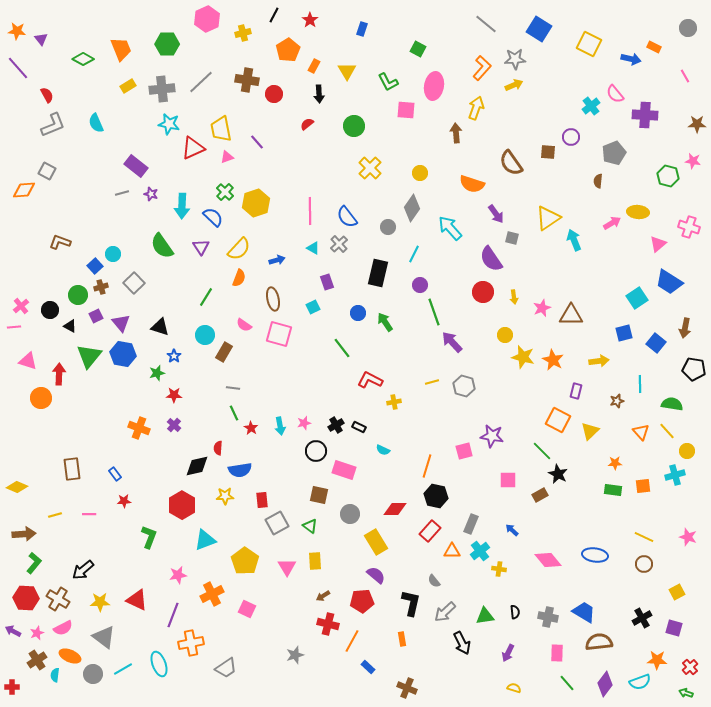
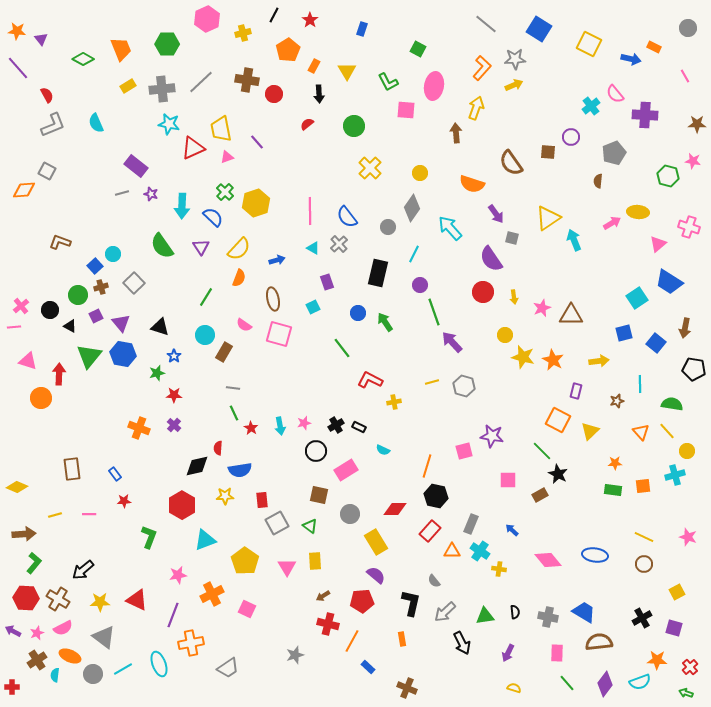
pink rectangle at (344, 470): moved 2 px right; rotated 50 degrees counterclockwise
cyan cross at (480, 551): rotated 18 degrees counterclockwise
gray trapezoid at (226, 668): moved 2 px right
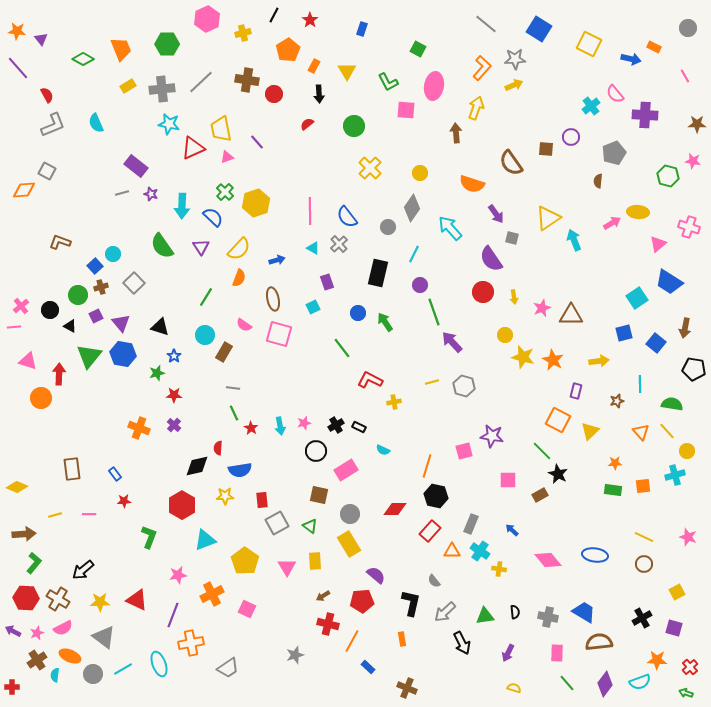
brown square at (548, 152): moved 2 px left, 3 px up
yellow rectangle at (376, 542): moved 27 px left, 2 px down
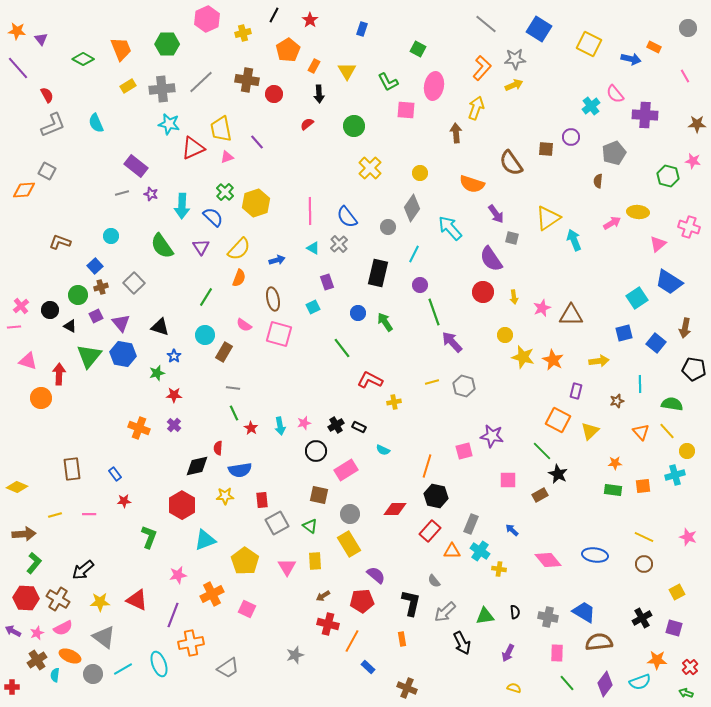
cyan circle at (113, 254): moved 2 px left, 18 px up
